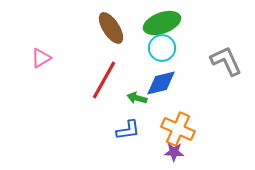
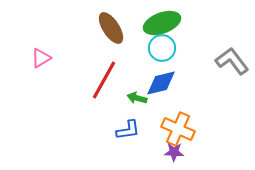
gray L-shape: moved 6 px right; rotated 12 degrees counterclockwise
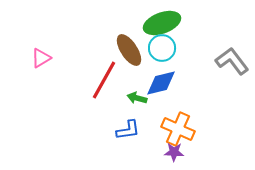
brown ellipse: moved 18 px right, 22 px down
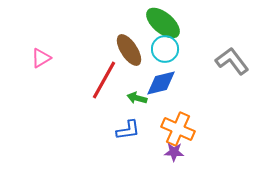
green ellipse: moved 1 px right; rotated 60 degrees clockwise
cyan circle: moved 3 px right, 1 px down
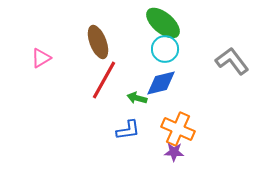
brown ellipse: moved 31 px left, 8 px up; rotated 12 degrees clockwise
